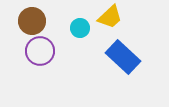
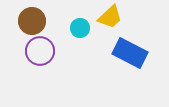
blue rectangle: moved 7 px right, 4 px up; rotated 16 degrees counterclockwise
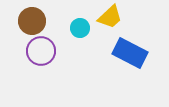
purple circle: moved 1 px right
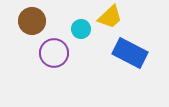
cyan circle: moved 1 px right, 1 px down
purple circle: moved 13 px right, 2 px down
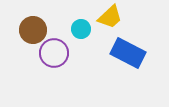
brown circle: moved 1 px right, 9 px down
blue rectangle: moved 2 px left
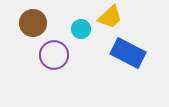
brown circle: moved 7 px up
purple circle: moved 2 px down
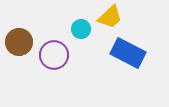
brown circle: moved 14 px left, 19 px down
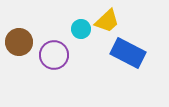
yellow trapezoid: moved 3 px left, 4 px down
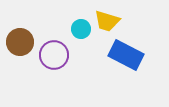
yellow trapezoid: rotated 60 degrees clockwise
brown circle: moved 1 px right
blue rectangle: moved 2 px left, 2 px down
